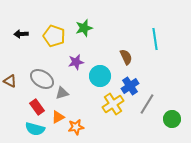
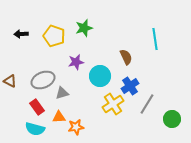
gray ellipse: moved 1 px right, 1 px down; rotated 55 degrees counterclockwise
orange triangle: moved 1 px right; rotated 24 degrees clockwise
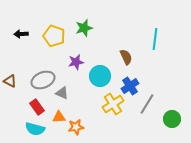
cyan line: rotated 15 degrees clockwise
gray triangle: rotated 40 degrees clockwise
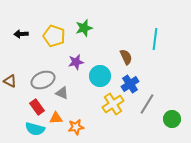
blue cross: moved 2 px up
orange triangle: moved 3 px left, 1 px down
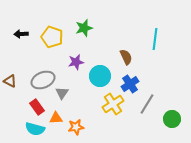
yellow pentagon: moved 2 px left, 1 px down
gray triangle: rotated 40 degrees clockwise
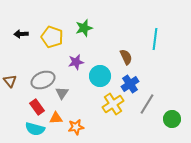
brown triangle: rotated 24 degrees clockwise
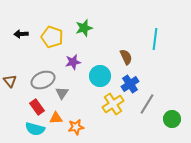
purple star: moved 3 px left
